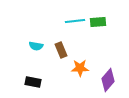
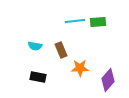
cyan semicircle: moved 1 px left
black rectangle: moved 5 px right, 5 px up
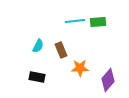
cyan semicircle: moved 3 px right; rotated 72 degrees counterclockwise
black rectangle: moved 1 px left
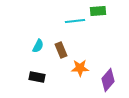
green rectangle: moved 11 px up
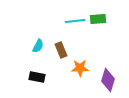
green rectangle: moved 8 px down
purple diamond: rotated 25 degrees counterclockwise
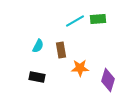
cyan line: rotated 24 degrees counterclockwise
brown rectangle: rotated 14 degrees clockwise
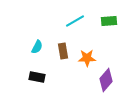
green rectangle: moved 11 px right, 2 px down
cyan semicircle: moved 1 px left, 1 px down
brown rectangle: moved 2 px right, 1 px down
orange star: moved 7 px right, 10 px up
purple diamond: moved 2 px left; rotated 25 degrees clockwise
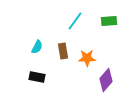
cyan line: rotated 24 degrees counterclockwise
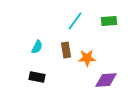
brown rectangle: moved 3 px right, 1 px up
purple diamond: rotated 45 degrees clockwise
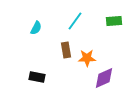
green rectangle: moved 5 px right
cyan semicircle: moved 1 px left, 19 px up
purple diamond: moved 2 px left, 2 px up; rotated 20 degrees counterclockwise
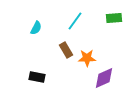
green rectangle: moved 3 px up
brown rectangle: rotated 21 degrees counterclockwise
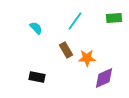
cyan semicircle: rotated 72 degrees counterclockwise
